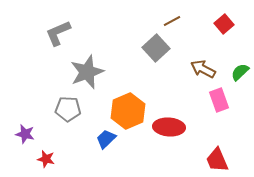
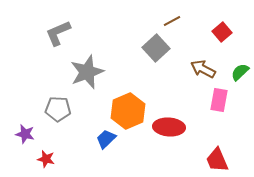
red square: moved 2 px left, 8 px down
pink rectangle: rotated 30 degrees clockwise
gray pentagon: moved 10 px left
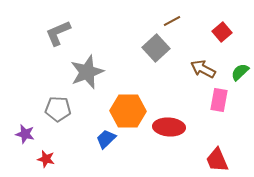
orange hexagon: rotated 24 degrees clockwise
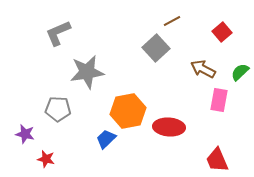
gray star: rotated 12 degrees clockwise
orange hexagon: rotated 12 degrees counterclockwise
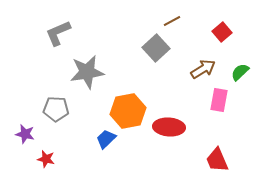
brown arrow: rotated 120 degrees clockwise
gray pentagon: moved 2 px left
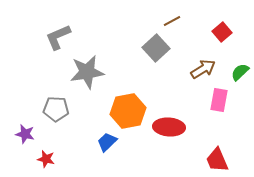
gray L-shape: moved 4 px down
blue trapezoid: moved 1 px right, 3 px down
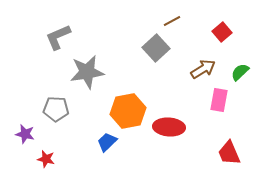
red trapezoid: moved 12 px right, 7 px up
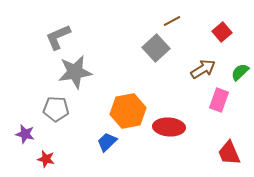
gray star: moved 12 px left
pink rectangle: rotated 10 degrees clockwise
